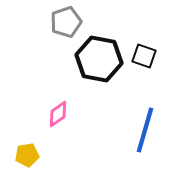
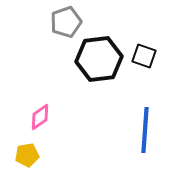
black hexagon: rotated 18 degrees counterclockwise
pink diamond: moved 18 px left, 3 px down
blue line: rotated 12 degrees counterclockwise
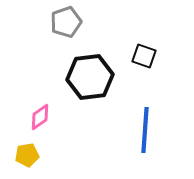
black hexagon: moved 9 px left, 18 px down
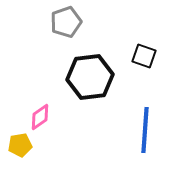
yellow pentagon: moved 7 px left, 10 px up
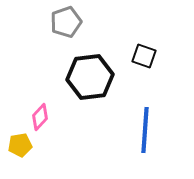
pink diamond: rotated 12 degrees counterclockwise
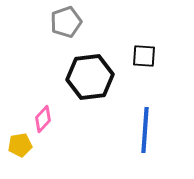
black square: rotated 15 degrees counterclockwise
pink diamond: moved 3 px right, 2 px down
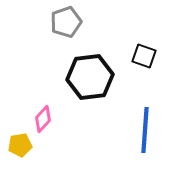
black square: rotated 15 degrees clockwise
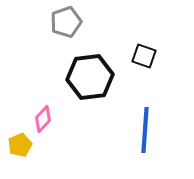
yellow pentagon: rotated 15 degrees counterclockwise
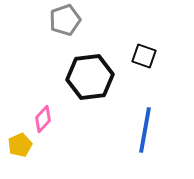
gray pentagon: moved 1 px left, 2 px up
blue line: rotated 6 degrees clockwise
